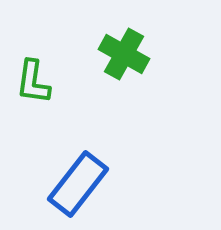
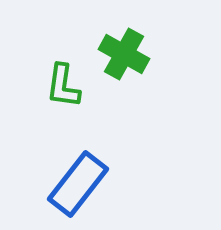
green L-shape: moved 30 px right, 4 px down
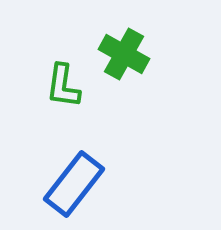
blue rectangle: moved 4 px left
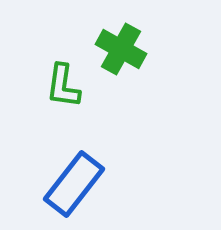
green cross: moved 3 px left, 5 px up
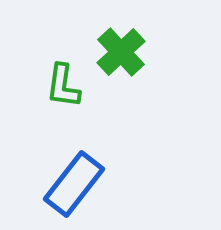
green cross: moved 3 px down; rotated 18 degrees clockwise
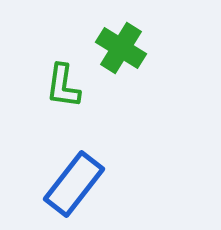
green cross: moved 4 px up; rotated 15 degrees counterclockwise
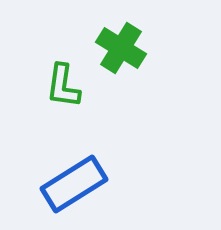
blue rectangle: rotated 20 degrees clockwise
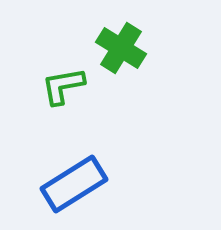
green L-shape: rotated 72 degrees clockwise
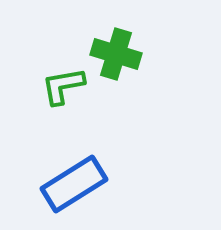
green cross: moved 5 px left, 6 px down; rotated 15 degrees counterclockwise
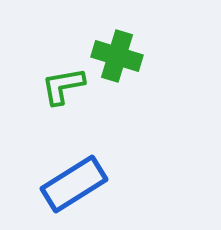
green cross: moved 1 px right, 2 px down
